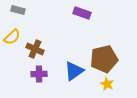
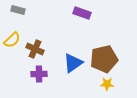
yellow semicircle: moved 3 px down
blue triangle: moved 1 px left, 8 px up
yellow star: rotated 24 degrees counterclockwise
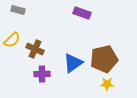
purple cross: moved 3 px right
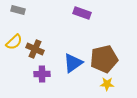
yellow semicircle: moved 2 px right, 2 px down
